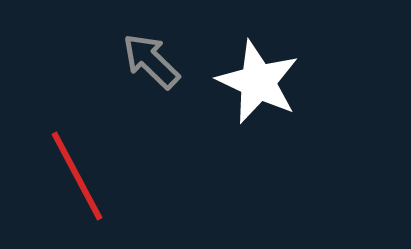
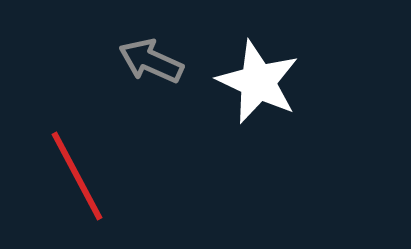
gray arrow: rotated 20 degrees counterclockwise
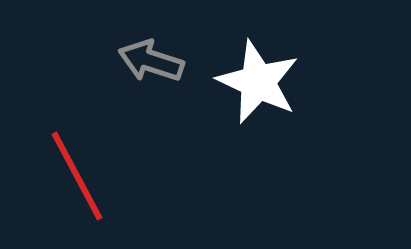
gray arrow: rotated 6 degrees counterclockwise
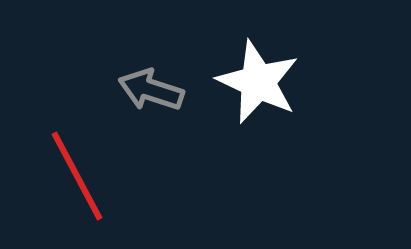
gray arrow: moved 29 px down
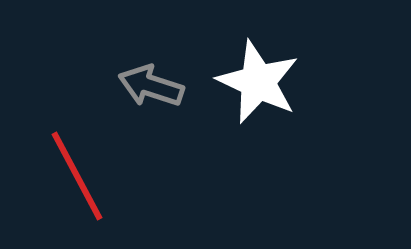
gray arrow: moved 4 px up
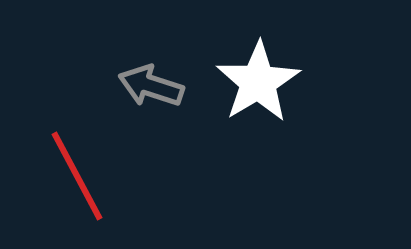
white star: rotated 16 degrees clockwise
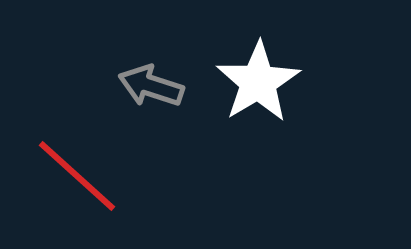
red line: rotated 20 degrees counterclockwise
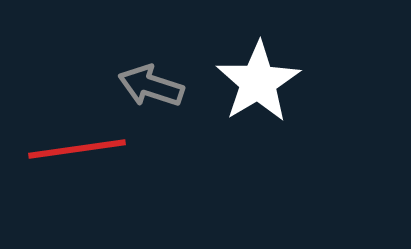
red line: moved 27 px up; rotated 50 degrees counterclockwise
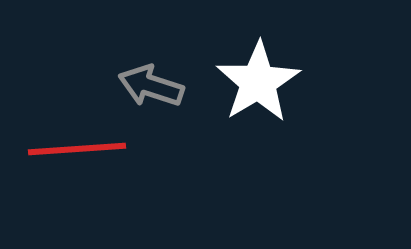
red line: rotated 4 degrees clockwise
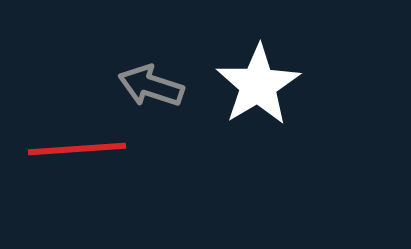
white star: moved 3 px down
